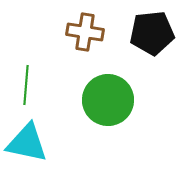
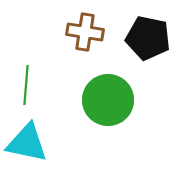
black pentagon: moved 4 px left, 5 px down; rotated 18 degrees clockwise
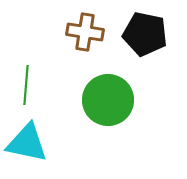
black pentagon: moved 3 px left, 4 px up
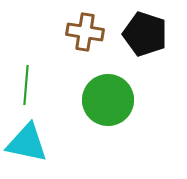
black pentagon: rotated 6 degrees clockwise
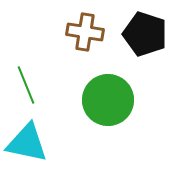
green line: rotated 27 degrees counterclockwise
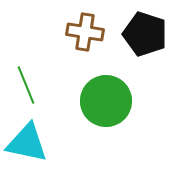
green circle: moved 2 px left, 1 px down
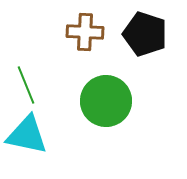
brown cross: rotated 6 degrees counterclockwise
cyan triangle: moved 8 px up
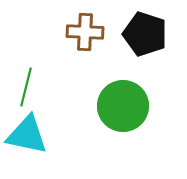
green line: moved 2 px down; rotated 36 degrees clockwise
green circle: moved 17 px right, 5 px down
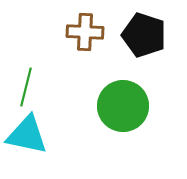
black pentagon: moved 1 px left, 1 px down
